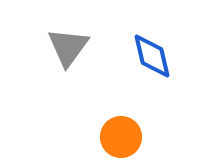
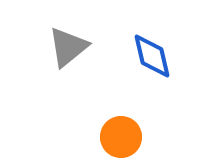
gray triangle: rotated 15 degrees clockwise
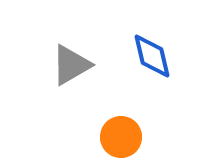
gray triangle: moved 3 px right, 18 px down; rotated 9 degrees clockwise
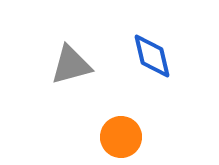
gray triangle: rotated 15 degrees clockwise
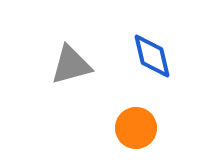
orange circle: moved 15 px right, 9 px up
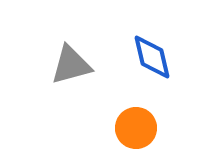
blue diamond: moved 1 px down
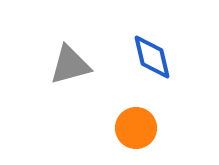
gray triangle: moved 1 px left
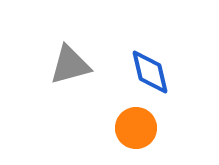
blue diamond: moved 2 px left, 15 px down
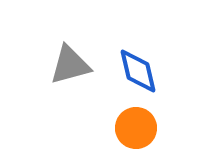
blue diamond: moved 12 px left, 1 px up
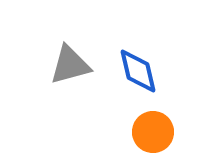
orange circle: moved 17 px right, 4 px down
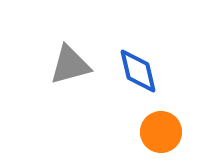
orange circle: moved 8 px right
